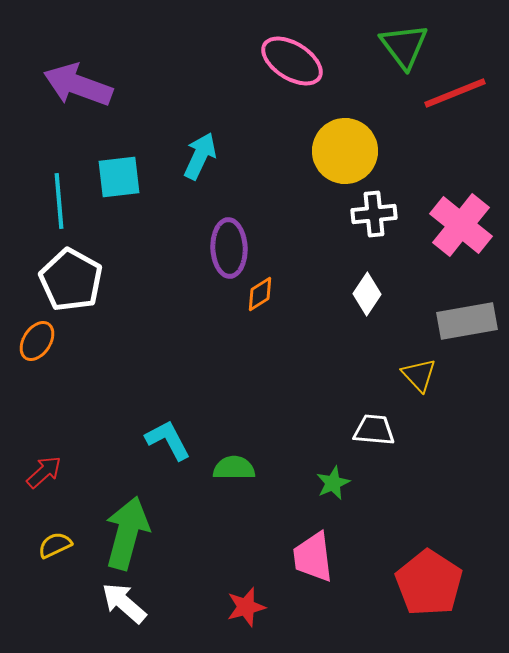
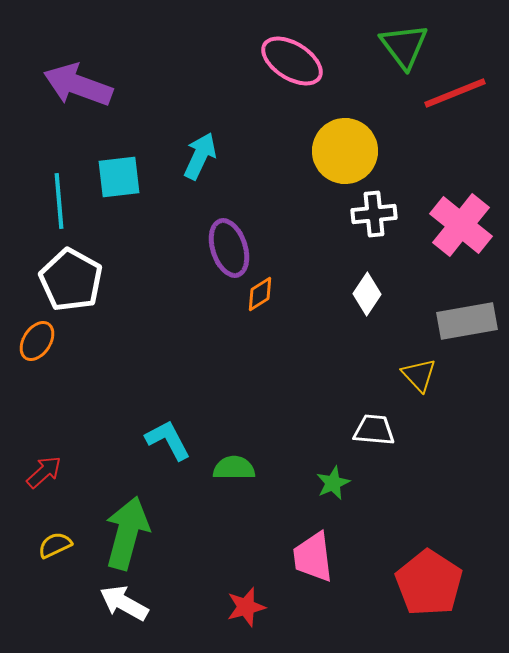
purple ellipse: rotated 16 degrees counterclockwise
white arrow: rotated 12 degrees counterclockwise
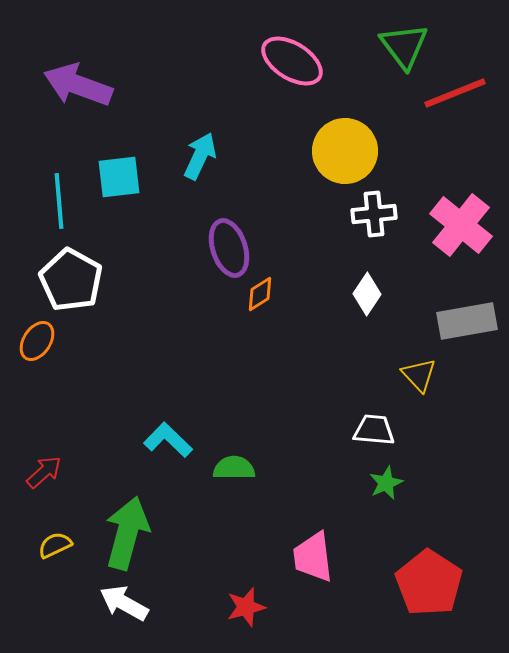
cyan L-shape: rotated 18 degrees counterclockwise
green star: moved 53 px right
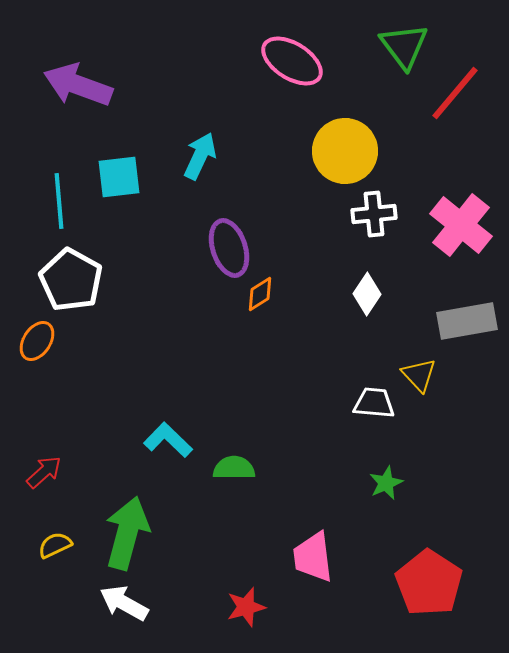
red line: rotated 28 degrees counterclockwise
white trapezoid: moved 27 px up
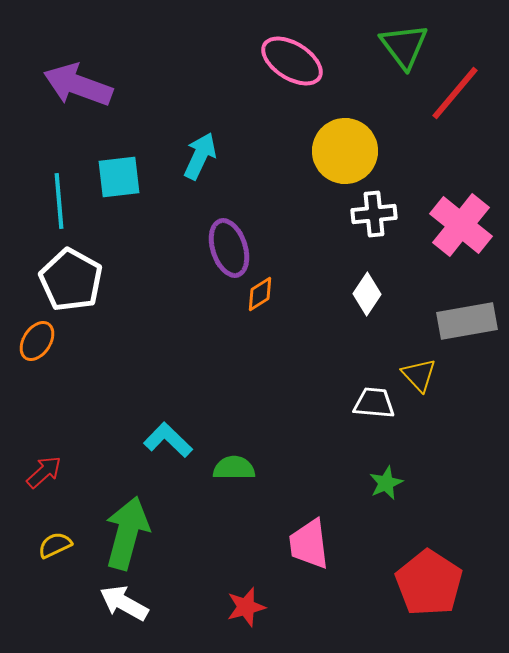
pink trapezoid: moved 4 px left, 13 px up
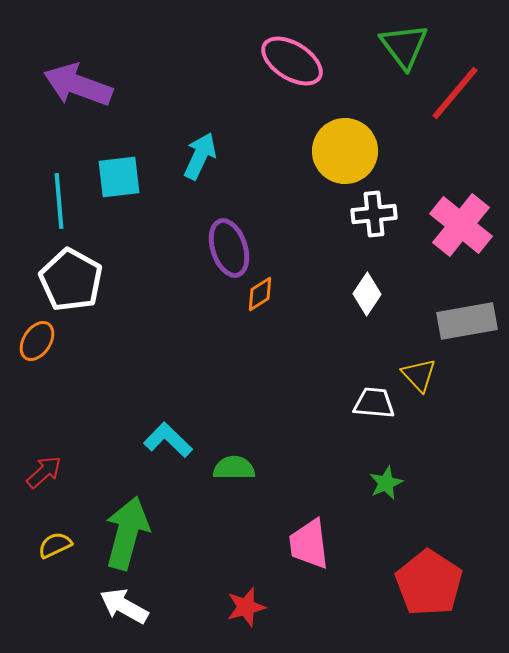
white arrow: moved 3 px down
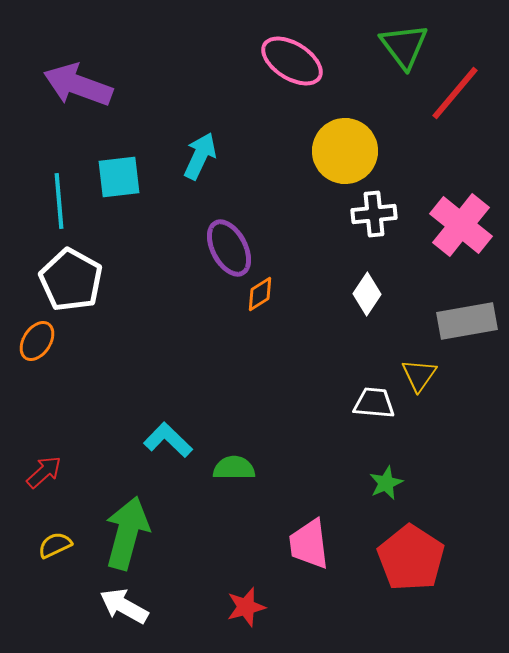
purple ellipse: rotated 10 degrees counterclockwise
yellow triangle: rotated 18 degrees clockwise
red pentagon: moved 18 px left, 25 px up
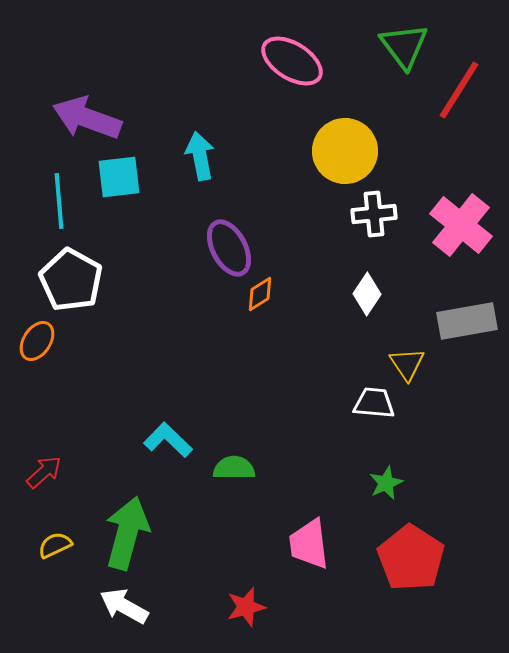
purple arrow: moved 9 px right, 33 px down
red line: moved 4 px right, 3 px up; rotated 8 degrees counterclockwise
cyan arrow: rotated 36 degrees counterclockwise
yellow triangle: moved 12 px left, 11 px up; rotated 9 degrees counterclockwise
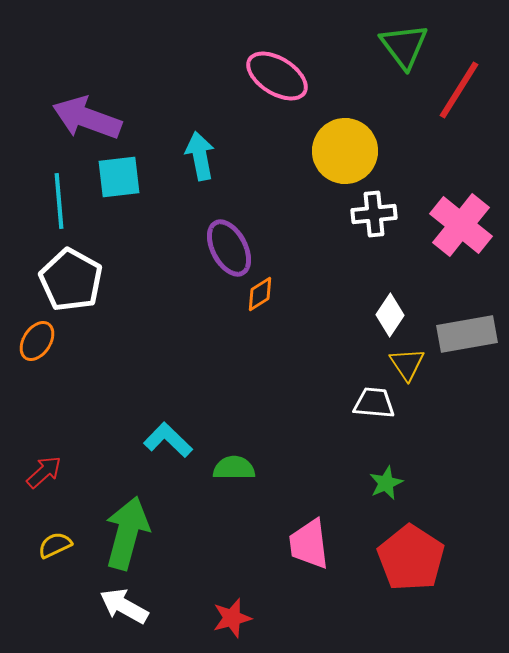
pink ellipse: moved 15 px left, 15 px down
white diamond: moved 23 px right, 21 px down
gray rectangle: moved 13 px down
red star: moved 14 px left, 11 px down
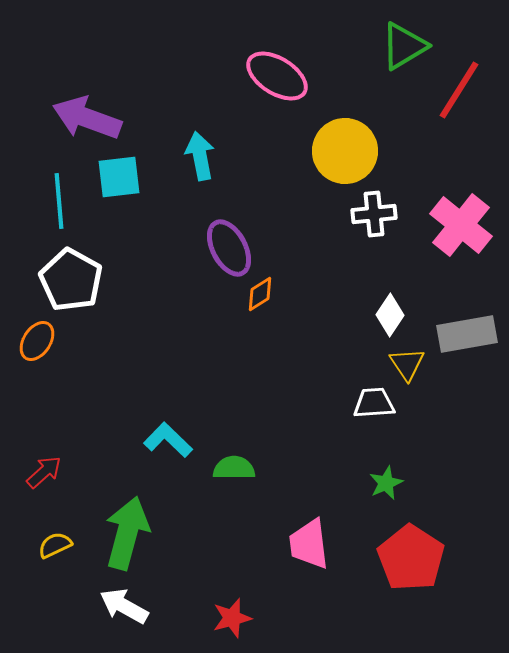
green triangle: rotated 36 degrees clockwise
white trapezoid: rotated 9 degrees counterclockwise
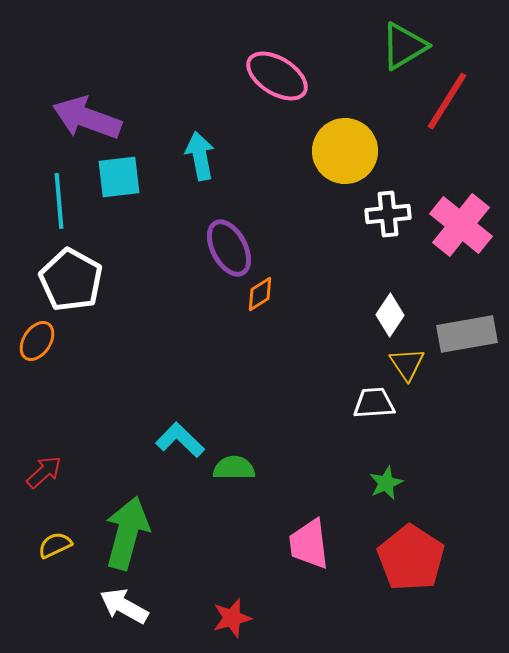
red line: moved 12 px left, 11 px down
white cross: moved 14 px right
cyan L-shape: moved 12 px right
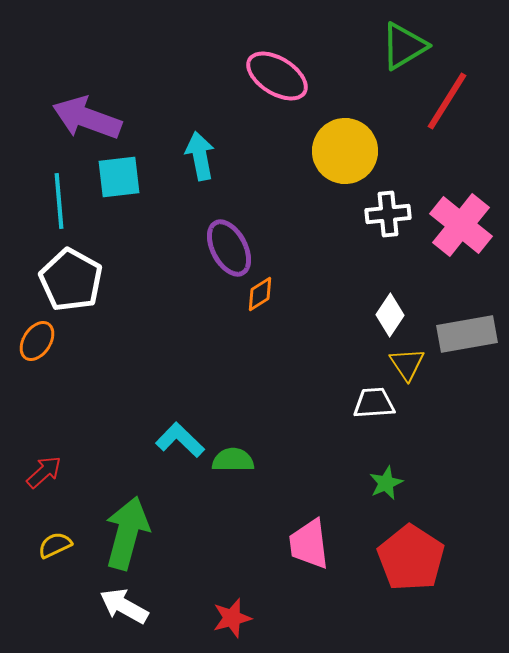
green semicircle: moved 1 px left, 8 px up
